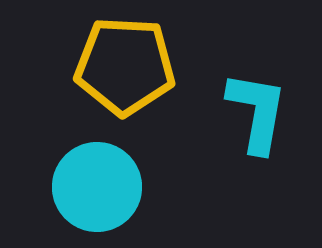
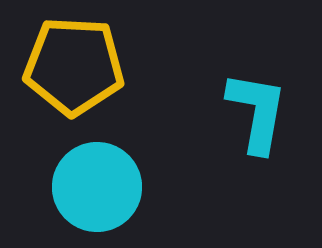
yellow pentagon: moved 51 px left
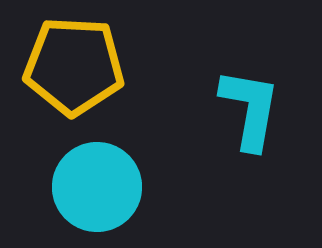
cyan L-shape: moved 7 px left, 3 px up
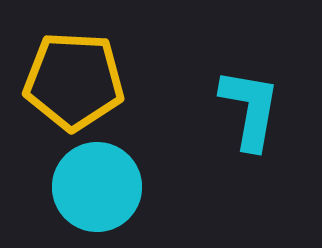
yellow pentagon: moved 15 px down
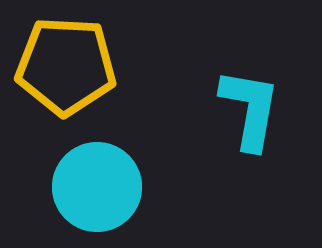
yellow pentagon: moved 8 px left, 15 px up
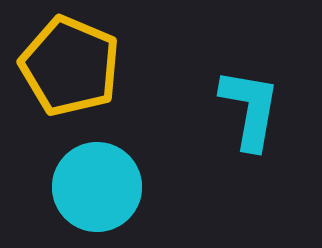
yellow pentagon: moved 4 px right; rotated 20 degrees clockwise
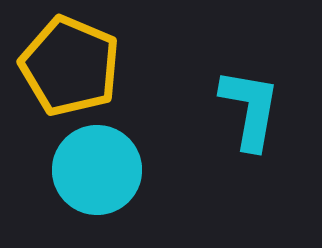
cyan circle: moved 17 px up
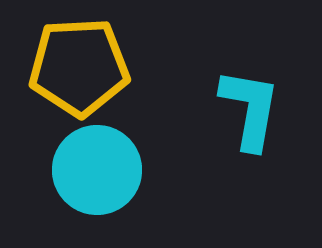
yellow pentagon: moved 9 px right, 1 px down; rotated 26 degrees counterclockwise
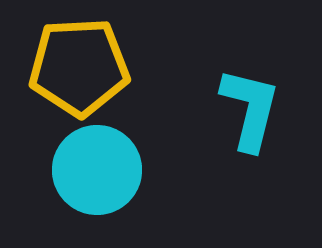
cyan L-shape: rotated 4 degrees clockwise
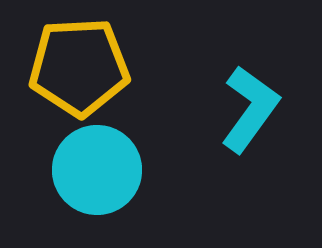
cyan L-shape: rotated 22 degrees clockwise
